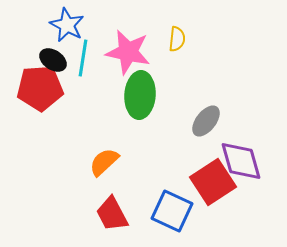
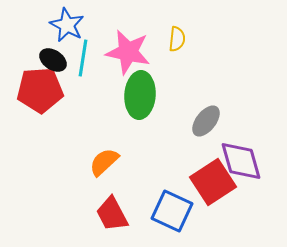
red pentagon: moved 2 px down
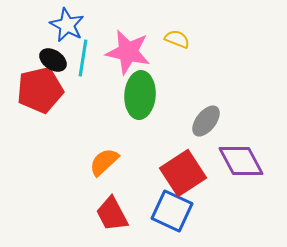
yellow semicircle: rotated 75 degrees counterclockwise
red pentagon: rotated 9 degrees counterclockwise
purple diamond: rotated 12 degrees counterclockwise
red square: moved 30 px left, 9 px up
